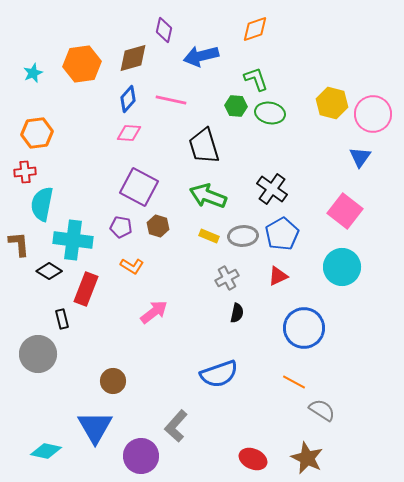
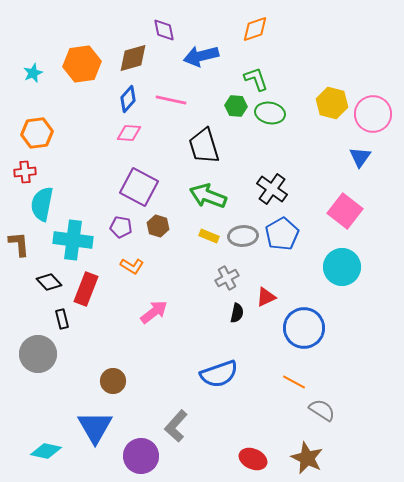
purple diamond at (164, 30): rotated 25 degrees counterclockwise
black diamond at (49, 271): moved 11 px down; rotated 15 degrees clockwise
red triangle at (278, 276): moved 12 px left, 21 px down
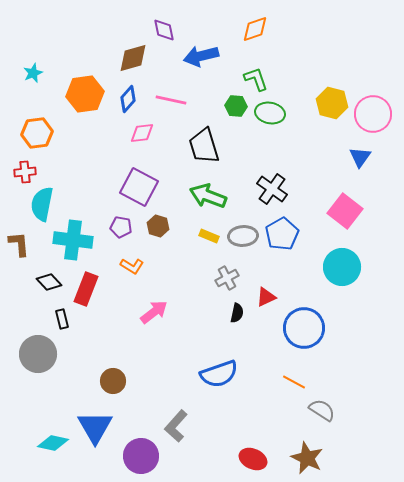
orange hexagon at (82, 64): moved 3 px right, 30 px down
pink diamond at (129, 133): moved 13 px right; rotated 10 degrees counterclockwise
cyan diamond at (46, 451): moved 7 px right, 8 px up
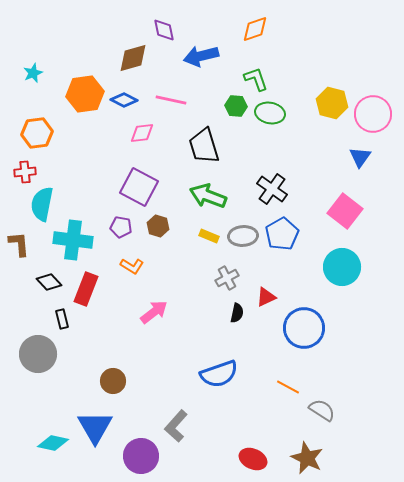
blue diamond at (128, 99): moved 4 px left, 1 px down; rotated 76 degrees clockwise
orange line at (294, 382): moved 6 px left, 5 px down
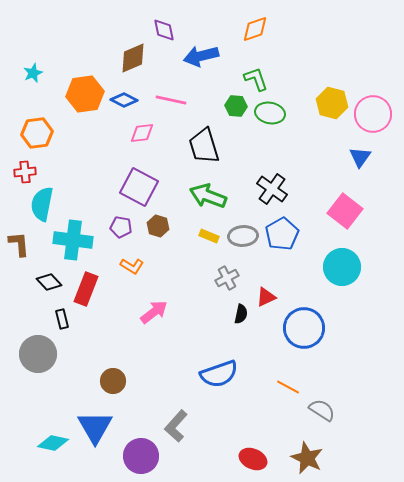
brown diamond at (133, 58): rotated 8 degrees counterclockwise
black semicircle at (237, 313): moved 4 px right, 1 px down
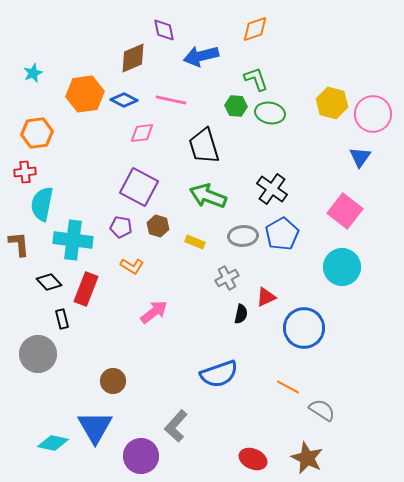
yellow rectangle at (209, 236): moved 14 px left, 6 px down
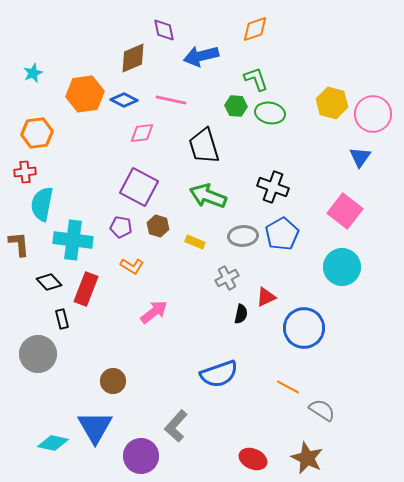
black cross at (272, 189): moved 1 px right, 2 px up; rotated 16 degrees counterclockwise
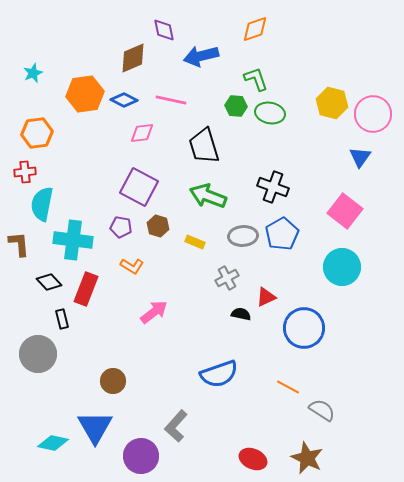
black semicircle at (241, 314): rotated 90 degrees counterclockwise
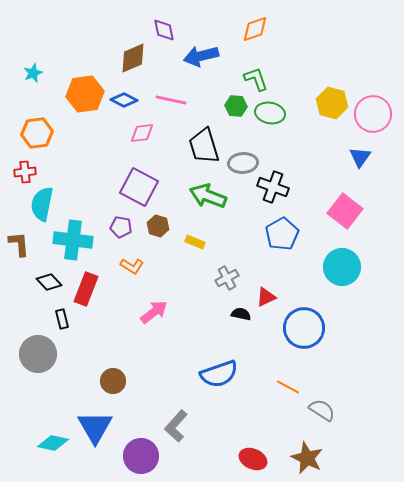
gray ellipse at (243, 236): moved 73 px up
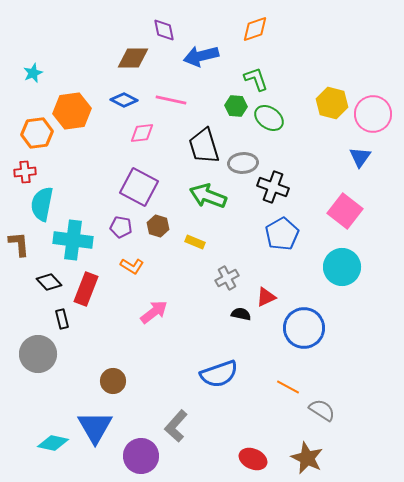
brown diamond at (133, 58): rotated 24 degrees clockwise
orange hexagon at (85, 94): moved 13 px left, 17 px down
green ellipse at (270, 113): moved 1 px left, 5 px down; rotated 24 degrees clockwise
